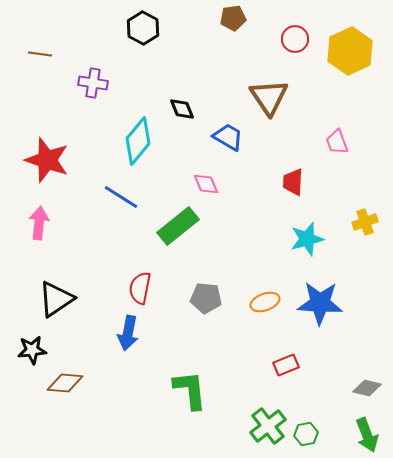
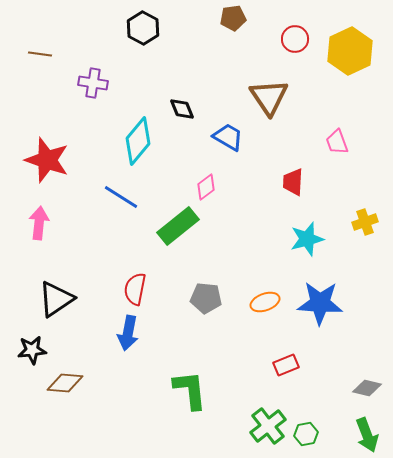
pink diamond: moved 3 px down; rotated 76 degrees clockwise
red semicircle: moved 5 px left, 1 px down
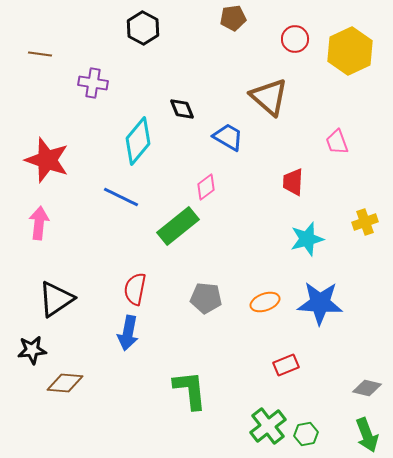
brown triangle: rotated 15 degrees counterclockwise
blue line: rotated 6 degrees counterclockwise
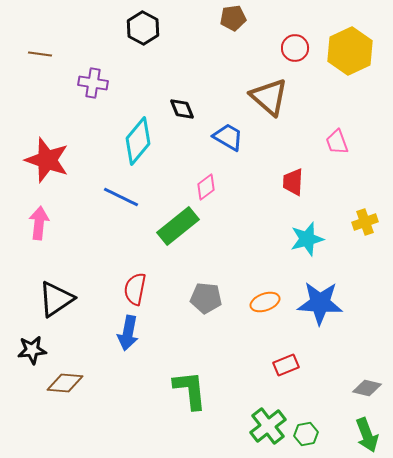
red circle: moved 9 px down
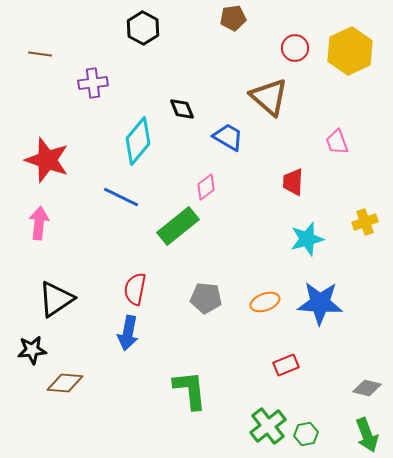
purple cross: rotated 16 degrees counterclockwise
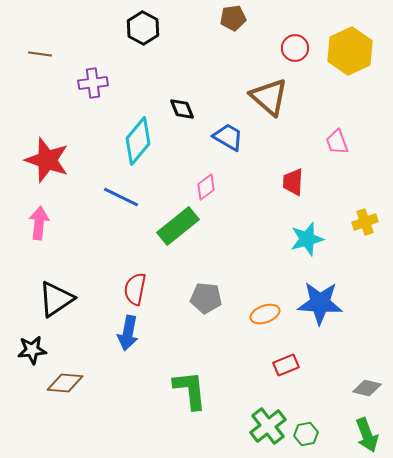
orange ellipse: moved 12 px down
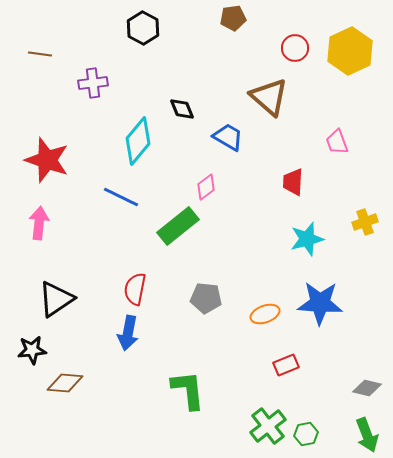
green L-shape: moved 2 px left
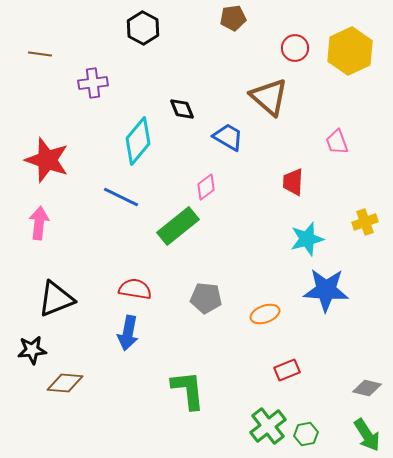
red semicircle: rotated 88 degrees clockwise
black triangle: rotated 12 degrees clockwise
blue star: moved 6 px right, 13 px up
red rectangle: moved 1 px right, 5 px down
green arrow: rotated 12 degrees counterclockwise
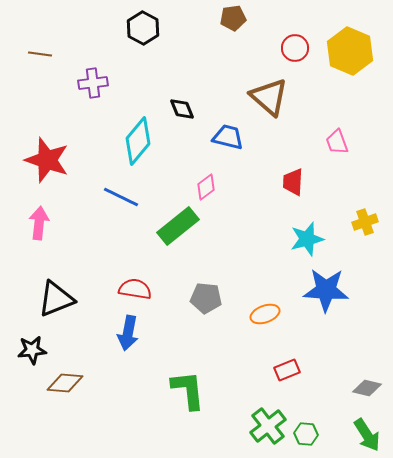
yellow hexagon: rotated 12 degrees counterclockwise
blue trapezoid: rotated 16 degrees counterclockwise
green hexagon: rotated 15 degrees clockwise
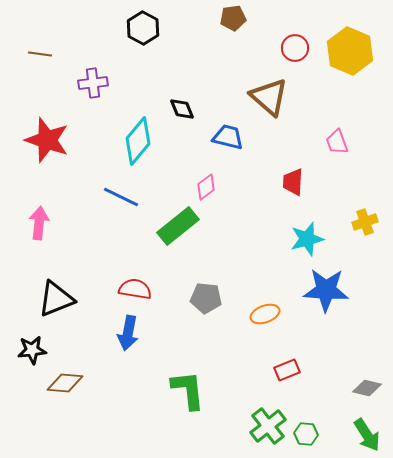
red star: moved 20 px up
